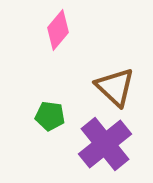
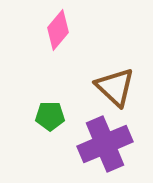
green pentagon: rotated 8 degrees counterclockwise
purple cross: rotated 16 degrees clockwise
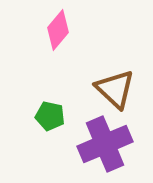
brown triangle: moved 2 px down
green pentagon: rotated 12 degrees clockwise
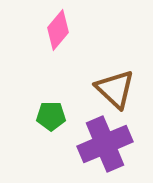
green pentagon: moved 1 px right; rotated 12 degrees counterclockwise
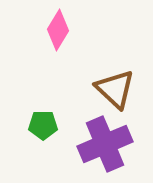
pink diamond: rotated 9 degrees counterclockwise
green pentagon: moved 8 px left, 9 px down
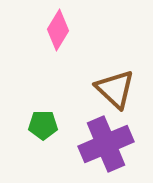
purple cross: moved 1 px right
